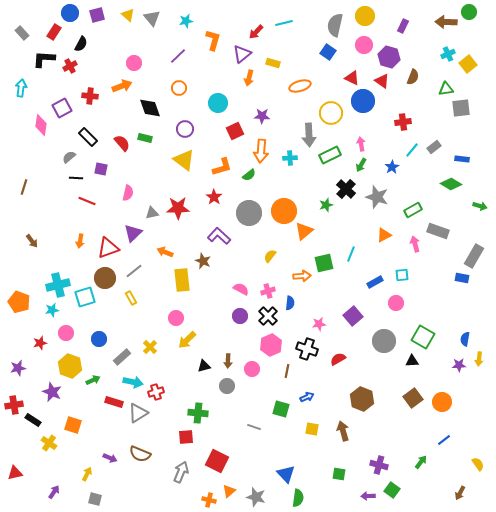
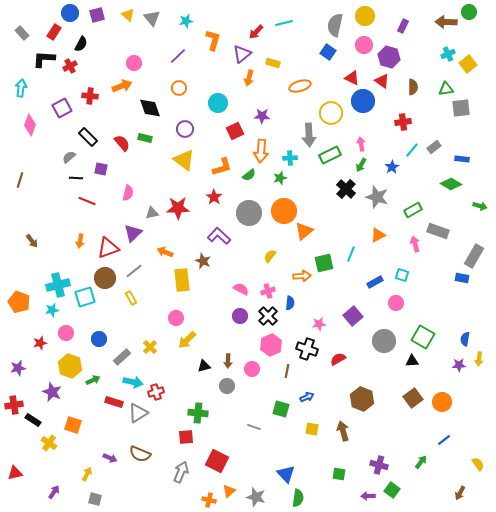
brown semicircle at (413, 77): moved 10 px down; rotated 21 degrees counterclockwise
pink diamond at (41, 125): moved 11 px left; rotated 10 degrees clockwise
brown line at (24, 187): moved 4 px left, 7 px up
green star at (326, 205): moved 46 px left, 27 px up
orange triangle at (384, 235): moved 6 px left
cyan square at (402, 275): rotated 24 degrees clockwise
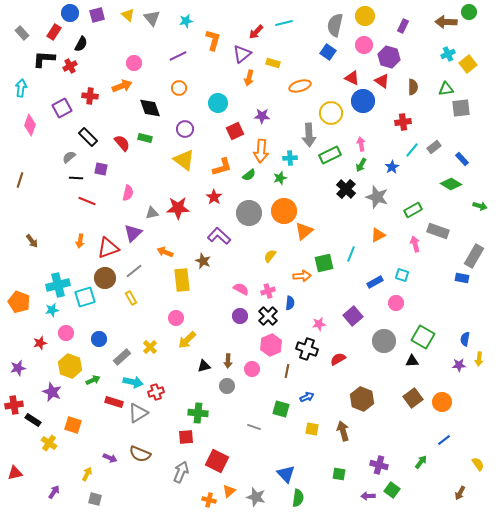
purple line at (178, 56): rotated 18 degrees clockwise
blue rectangle at (462, 159): rotated 40 degrees clockwise
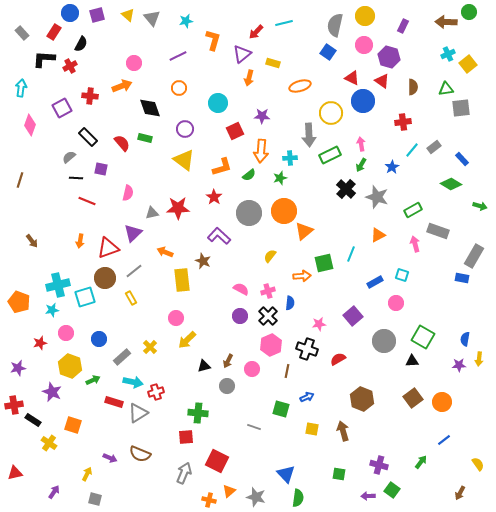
brown arrow at (228, 361): rotated 24 degrees clockwise
gray arrow at (181, 472): moved 3 px right, 1 px down
